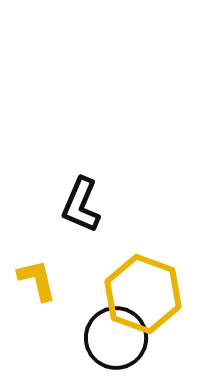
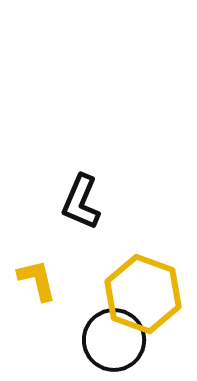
black L-shape: moved 3 px up
black circle: moved 2 px left, 2 px down
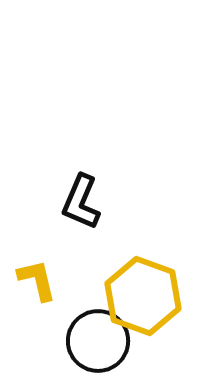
yellow hexagon: moved 2 px down
black circle: moved 16 px left, 1 px down
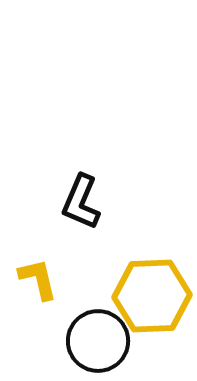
yellow L-shape: moved 1 px right, 1 px up
yellow hexagon: moved 9 px right; rotated 22 degrees counterclockwise
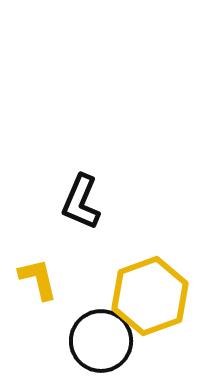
yellow hexagon: moved 2 px left; rotated 18 degrees counterclockwise
black circle: moved 3 px right
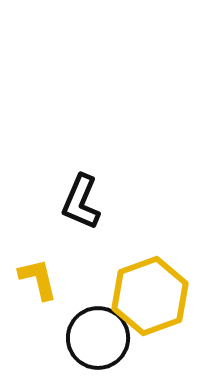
black circle: moved 3 px left, 3 px up
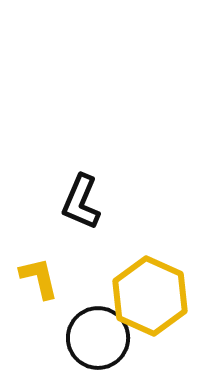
yellow L-shape: moved 1 px right, 1 px up
yellow hexagon: rotated 16 degrees counterclockwise
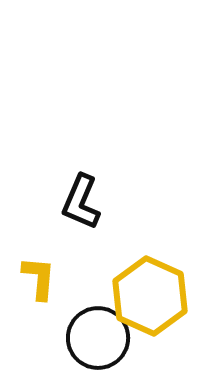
yellow L-shape: rotated 18 degrees clockwise
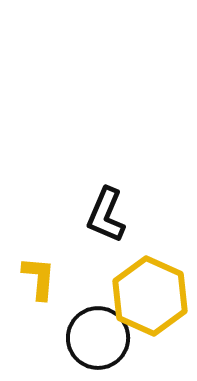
black L-shape: moved 25 px right, 13 px down
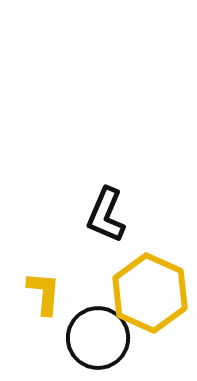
yellow L-shape: moved 5 px right, 15 px down
yellow hexagon: moved 3 px up
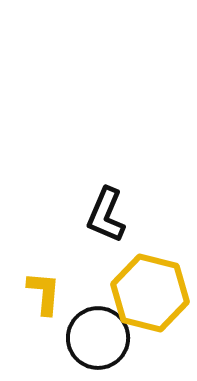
yellow hexagon: rotated 10 degrees counterclockwise
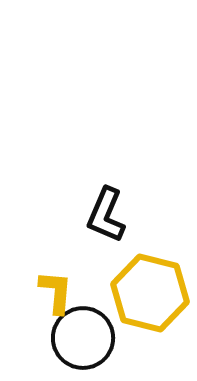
yellow L-shape: moved 12 px right, 1 px up
black circle: moved 15 px left
